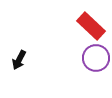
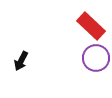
black arrow: moved 2 px right, 1 px down
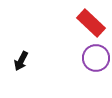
red rectangle: moved 3 px up
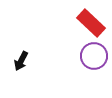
purple circle: moved 2 px left, 2 px up
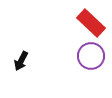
purple circle: moved 3 px left
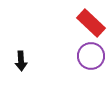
black arrow: rotated 30 degrees counterclockwise
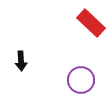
purple circle: moved 10 px left, 24 px down
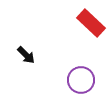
black arrow: moved 5 px right, 6 px up; rotated 42 degrees counterclockwise
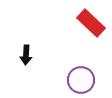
black arrow: rotated 48 degrees clockwise
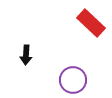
purple circle: moved 8 px left
